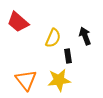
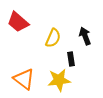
black rectangle: moved 3 px right, 3 px down
orange triangle: moved 2 px left, 1 px up; rotated 15 degrees counterclockwise
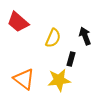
black rectangle: rotated 24 degrees clockwise
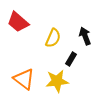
black rectangle: rotated 16 degrees clockwise
yellow star: moved 2 px left, 1 px down
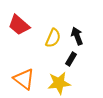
red trapezoid: moved 1 px right, 3 px down
black arrow: moved 8 px left
yellow star: moved 2 px right, 2 px down
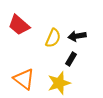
black arrow: rotated 78 degrees counterclockwise
yellow star: rotated 10 degrees counterclockwise
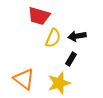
red trapezoid: moved 20 px right, 9 px up; rotated 25 degrees counterclockwise
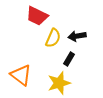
red trapezoid: moved 2 px left; rotated 10 degrees clockwise
black rectangle: moved 2 px left
orange triangle: moved 3 px left, 4 px up
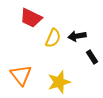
red trapezoid: moved 6 px left, 2 px down
black rectangle: moved 23 px right, 2 px up; rotated 64 degrees counterclockwise
orange triangle: rotated 15 degrees clockwise
yellow star: moved 1 px up
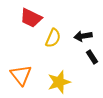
black arrow: moved 6 px right
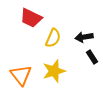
black arrow: moved 1 px right, 1 px down
yellow star: moved 5 px left, 11 px up
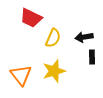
black rectangle: rotated 32 degrees clockwise
